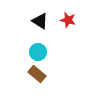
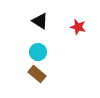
red star: moved 10 px right, 7 px down
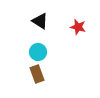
brown rectangle: rotated 30 degrees clockwise
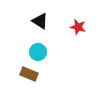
brown rectangle: moved 8 px left; rotated 48 degrees counterclockwise
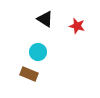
black triangle: moved 5 px right, 2 px up
red star: moved 1 px left, 1 px up
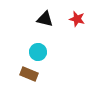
black triangle: rotated 18 degrees counterclockwise
red star: moved 7 px up
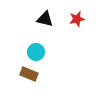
red star: rotated 28 degrees counterclockwise
cyan circle: moved 2 px left
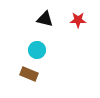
red star: moved 1 px right, 1 px down; rotated 14 degrees clockwise
cyan circle: moved 1 px right, 2 px up
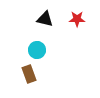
red star: moved 1 px left, 1 px up
brown rectangle: rotated 48 degrees clockwise
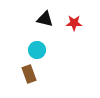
red star: moved 3 px left, 4 px down
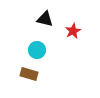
red star: moved 1 px left, 8 px down; rotated 28 degrees counterclockwise
brown rectangle: rotated 54 degrees counterclockwise
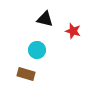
red star: rotated 28 degrees counterclockwise
brown rectangle: moved 3 px left
